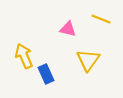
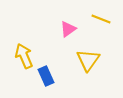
pink triangle: rotated 48 degrees counterclockwise
blue rectangle: moved 2 px down
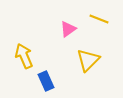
yellow line: moved 2 px left
yellow triangle: rotated 10 degrees clockwise
blue rectangle: moved 5 px down
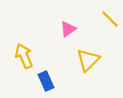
yellow line: moved 11 px right; rotated 24 degrees clockwise
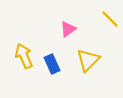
blue rectangle: moved 6 px right, 17 px up
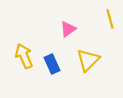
yellow line: rotated 30 degrees clockwise
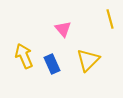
pink triangle: moved 5 px left; rotated 36 degrees counterclockwise
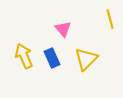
yellow triangle: moved 2 px left, 1 px up
blue rectangle: moved 6 px up
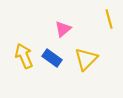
yellow line: moved 1 px left
pink triangle: rotated 30 degrees clockwise
blue rectangle: rotated 30 degrees counterclockwise
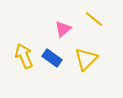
yellow line: moved 15 px left; rotated 36 degrees counterclockwise
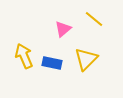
blue rectangle: moved 5 px down; rotated 24 degrees counterclockwise
